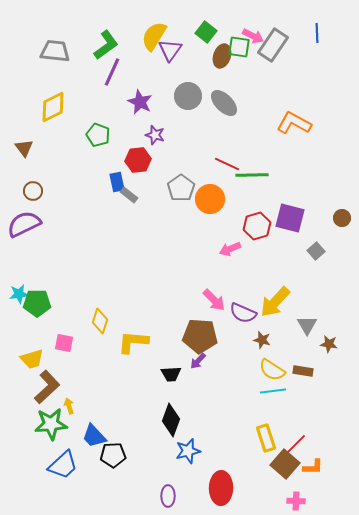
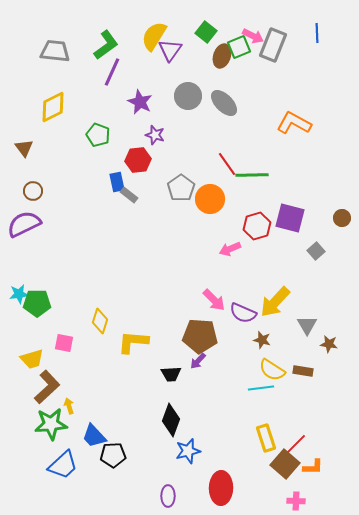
gray rectangle at (273, 45): rotated 12 degrees counterclockwise
green square at (239, 47): rotated 30 degrees counterclockwise
red line at (227, 164): rotated 30 degrees clockwise
cyan line at (273, 391): moved 12 px left, 3 px up
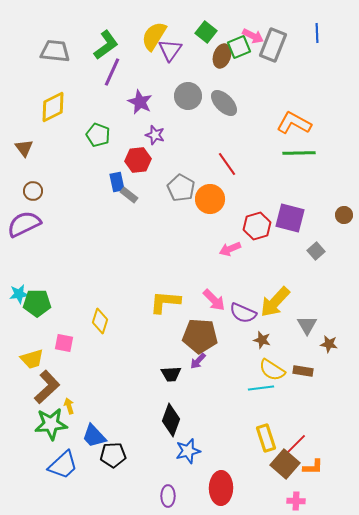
green line at (252, 175): moved 47 px right, 22 px up
gray pentagon at (181, 188): rotated 8 degrees counterclockwise
brown circle at (342, 218): moved 2 px right, 3 px up
yellow L-shape at (133, 342): moved 32 px right, 40 px up
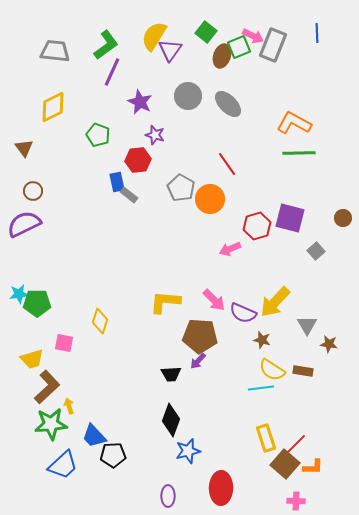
gray ellipse at (224, 103): moved 4 px right, 1 px down
brown circle at (344, 215): moved 1 px left, 3 px down
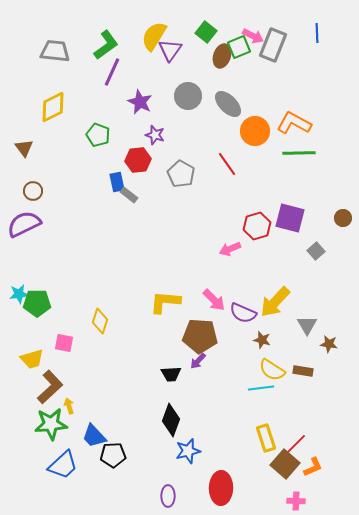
gray pentagon at (181, 188): moved 14 px up
orange circle at (210, 199): moved 45 px right, 68 px up
brown L-shape at (47, 387): moved 3 px right
orange L-shape at (313, 467): rotated 25 degrees counterclockwise
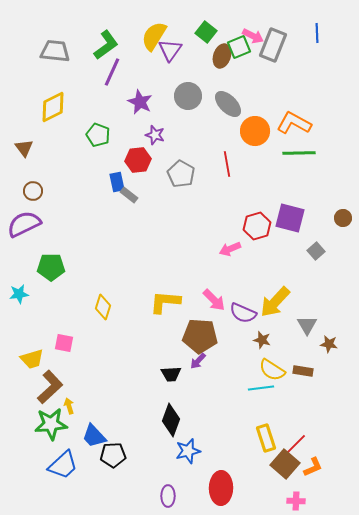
red line at (227, 164): rotated 25 degrees clockwise
green pentagon at (37, 303): moved 14 px right, 36 px up
yellow diamond at (100, 321): moved 3 px right, 14 px up
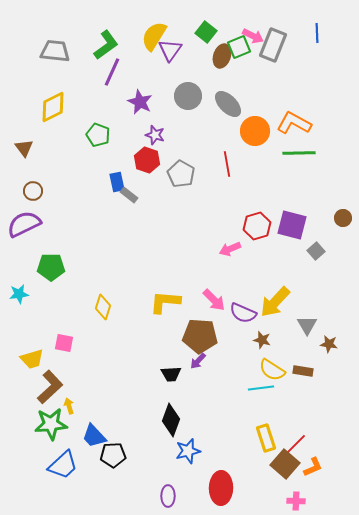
red hexagon at (138, 160): moved 9 px right; rotated 25 degrees clockwise
purple square at (290, 218): moved 2 px right, 7 px down
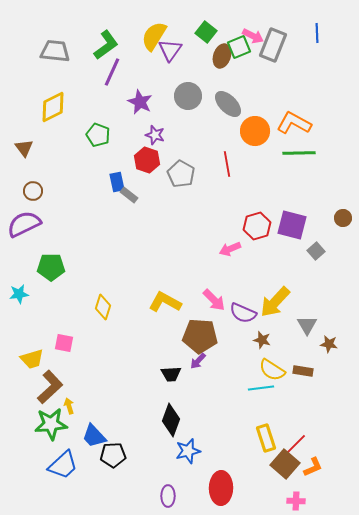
yellow L-shape at (165, 302): rotated 24 degrees clockwise
